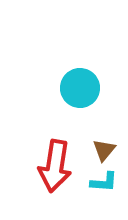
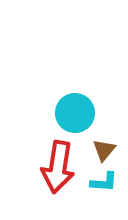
cyan circle: moved 5 px left, 25 px down
red arrow: moved 3 px right, 1 px down
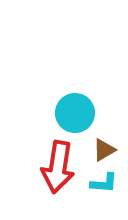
brown triangle: rotated 20 degrees clockwise
cyan L-shape: moved 1 px down
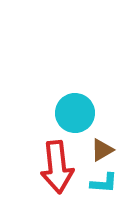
brown triangle: moved 2 px left
red arrow: moved 1 px left; rotated 15 degrees counterclockwise
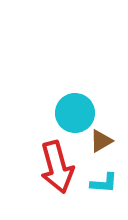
brown triangle: moved 1 px left, 9 px up
red arrow: rotated 9 degrees counterclockwise
